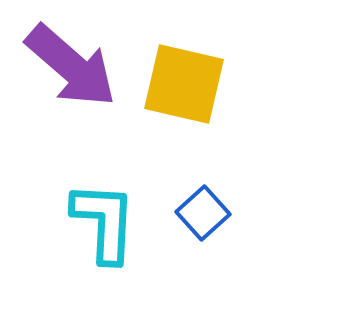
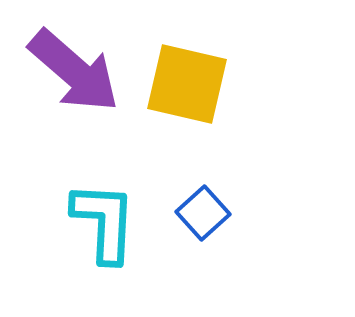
purple arrow: moved 3 px right, 5 px down
yellow square: moved 3 px right
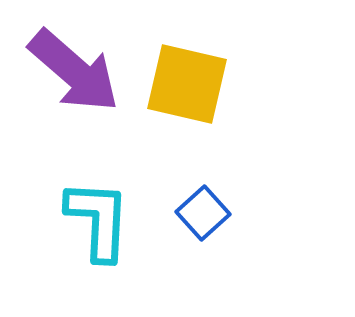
cyan L-shape: moved 6 px left, 2 px up
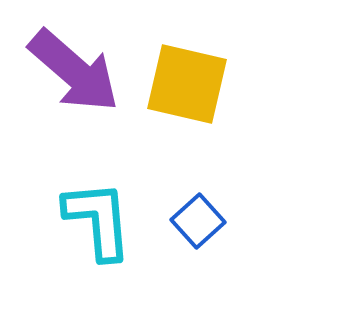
blue square: moved 5 px left, 8 px down
cyan L-shape: rotated 8 degrees counterclockwise
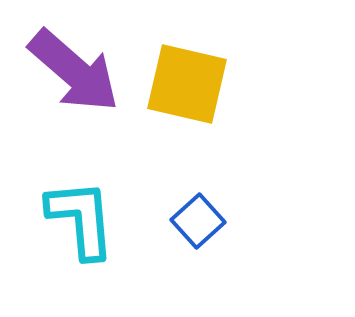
cyan L-shape: moved 17 px left, 1 px up
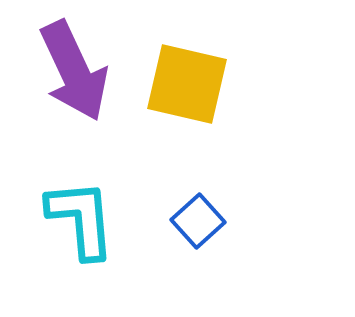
purple arrow: rotated 24 degrees clockwise
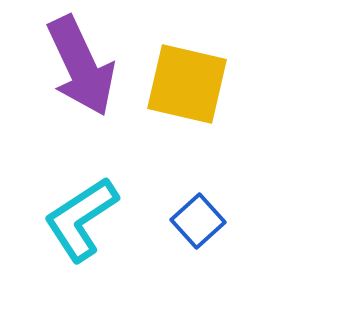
purple arrow: moved 7 px right, 5 px up
cyan L-shape: rotated 118 degrees counterclockwise
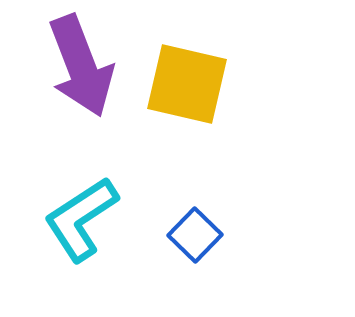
purple arrow: rotated 4 degrees clockwise
blue square: moved 3 px left, 14 px down; rotated 4 degrees counterclockwise
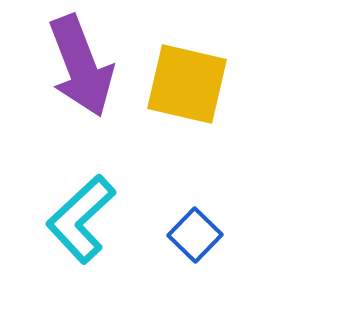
cyan L-shape: rotated 10 degrees counterclockwise
